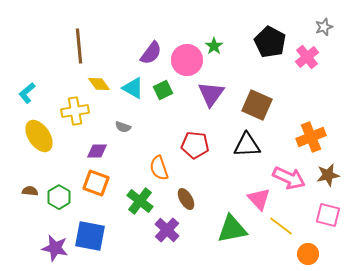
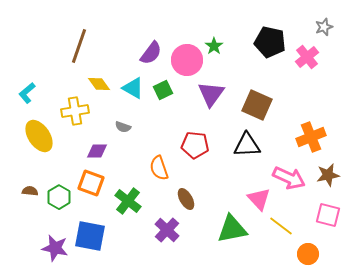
black pentagon: rotated 16 degrees counterclockwise
brown line: rotated 24 degrees clockwise
orange square: moved 5 px left
green cross: moved 12 px left
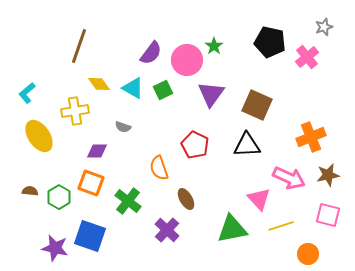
red pentagon: rotated 20 degrees clockwise
yellow line: rotated 55 degrees counterclockwise
blue square: rotated 8 degrees clockwise
